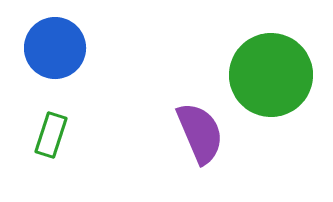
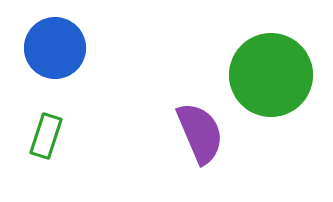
green rectangle: moved 5 px left, 1 px down
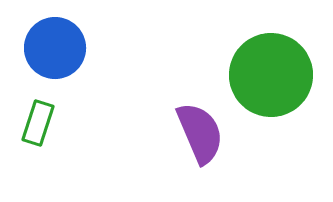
green rectangle: moved 8 px left, 13 px up
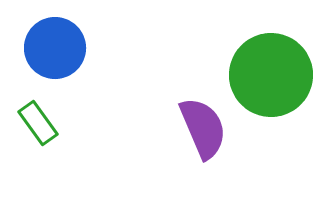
green rectangle: rotated 54 degrees counterclockwise
purple semicircle: moved 3 px right, 5 px up
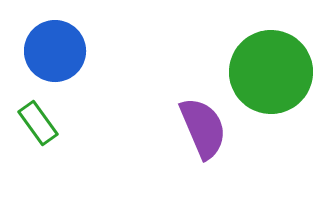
blue circle: moved 3 px down
green circle: moved 3 px up
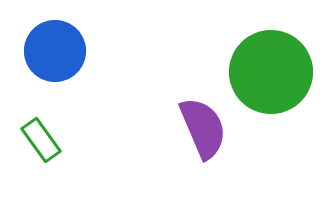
green rectangle: moved 3 px right, 17 px down
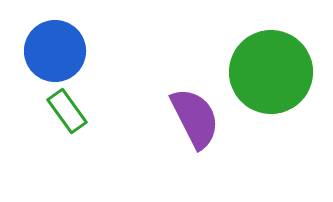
purple semicircle: moved 8 px left, 10 px up; rotated 4 degrees counterclockwise
green rectangle: moved 26 px right, 29 px up
